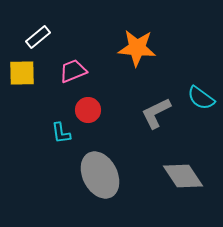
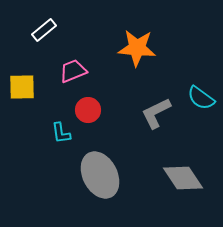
white rectangle: moved 6 px right, 7 px up
yellow square: moved 14 px down
gray diamond: moved 2 px down
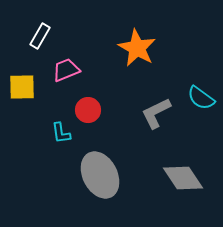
white rectangle: moved 4 px left, 6 px down; rotated 20 degrees counterclockwise
orange star: rotated 24 degrees clockwise
pink trapezoid: moved 7 px left, 1 px up
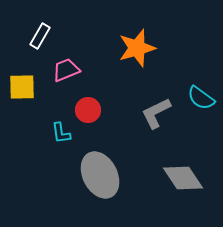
orange star: rotated 27 degrees clockwise
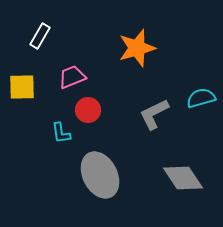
pink trapezoid: moved 6 px right, 7 px down
cyan semicircle: rotated 128 degrees clockwise
gray L-shape: moved 2 px left, 1 px down
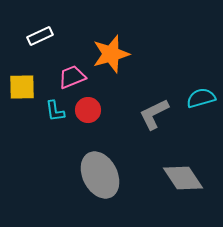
white rectangle: rotated 35 degrees clockwise
orange star: moved 26 px left, 6 px down
cyan L-shape: moved 6 px left, 22 px up
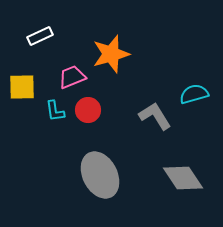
cyan semicircle: moved 7 px left, 4 px up
gray L-shape: moved 1 px right, 2 px down; rotated 84 degrees clockwise
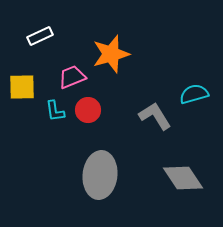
gray ellipse: rotated 33 degrees clockwise
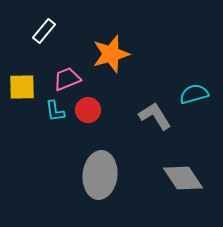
white rectangle: moved 4 px right, 5 px up; rotated 25 degrees counterclockwise
pink trapezoid: moved 5 px left, 2 px down
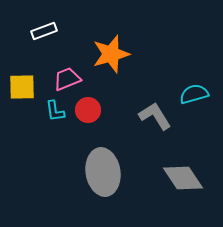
white rectangle: rotated 30 degrees clockwise
gray ellipse: moved 3 px right, 3 px up; rotated 15 degrees counterclockwise
